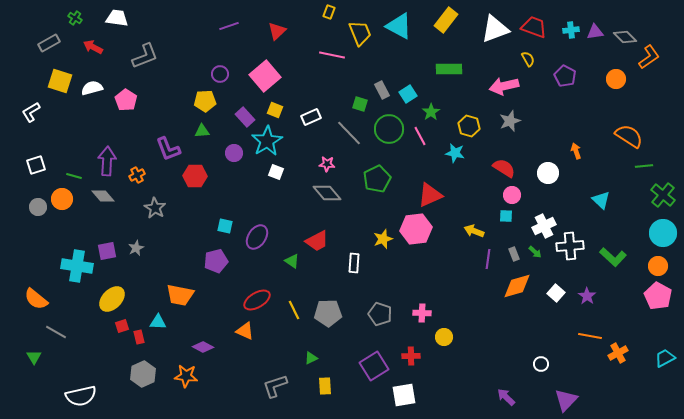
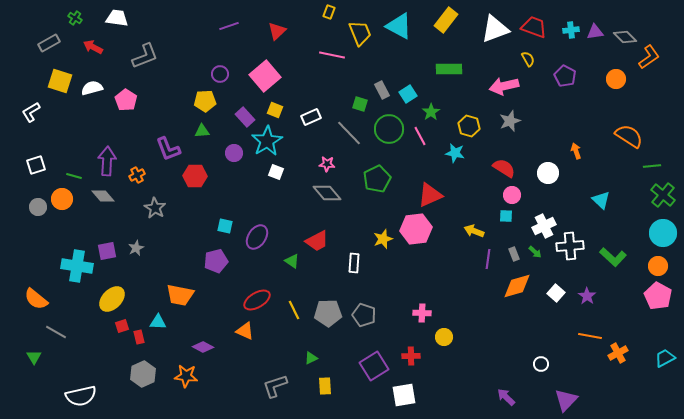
green line at (644, 166): moved 8 px right
gray pentagon at (380, 314): moved 16 px left, 1 px down
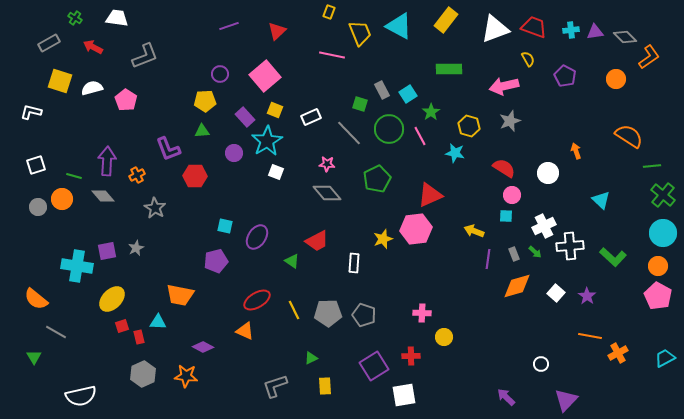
white L-shape at (31, 112): rotated 45 degrees clockwise
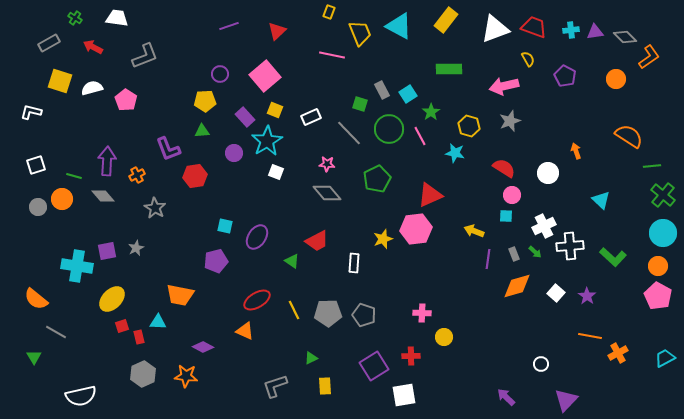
red hexagon at (195, 176): rotated 10 degrees counterclockwise
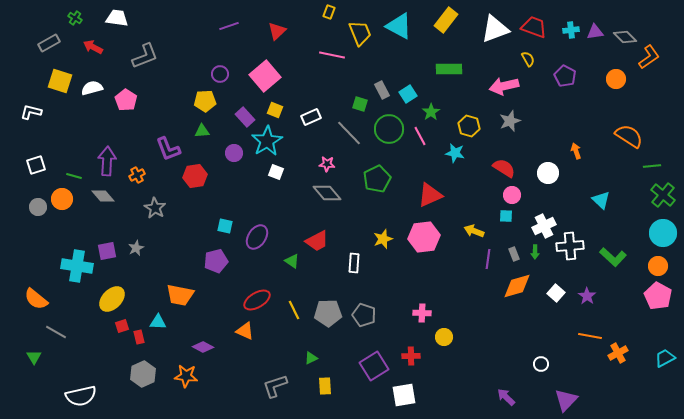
pink hexagon at (416, 229): moved 8 px right, 8 px down
green arrow at (535, 252): rotated 48 degrees clockwise
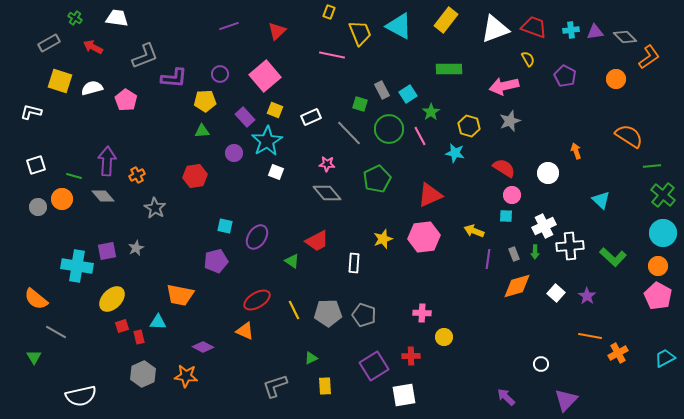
purple L-shape at (168, 149): moved 6 px right, 71 px up; rotated 64 degrees counterclockwise
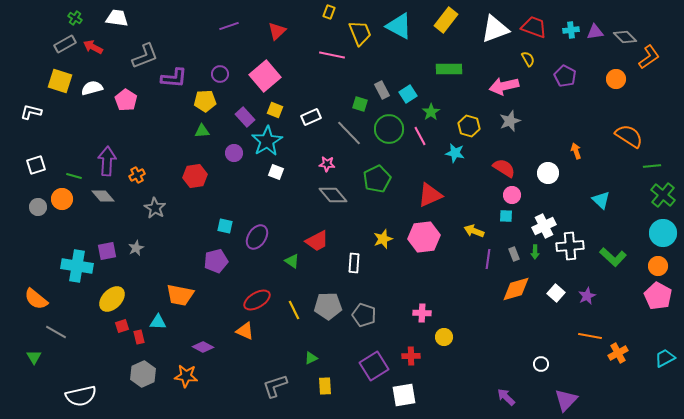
gray rectangle at (49, 43): moved 16 px right, 1 px down
gray diamond at (327, 193): moved 6 px right, 2 px down
orange diamond at (517, 286): moved 1 px left, 3 px down
purple star at (587, 296): rotated 12 degrees clockwise
gray pentagon at (328, 313): moved 7 px up
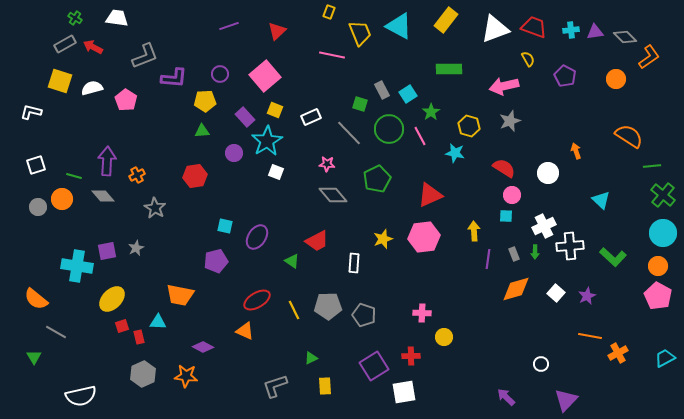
yellow arrow at (474, 231): rotated 66 degrees clockwise
white square at (404, 395): moved 3 px up
